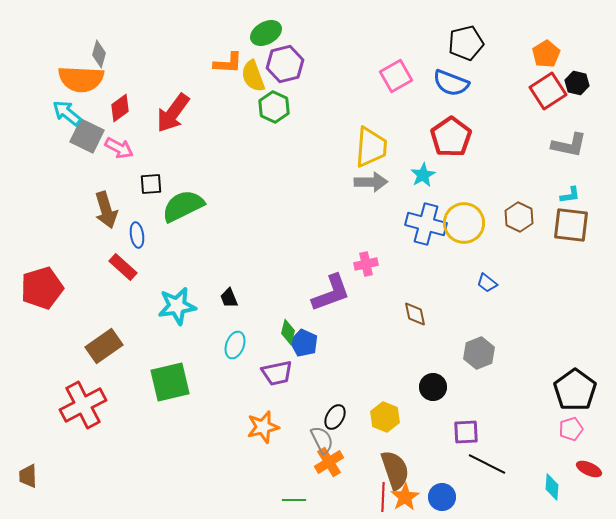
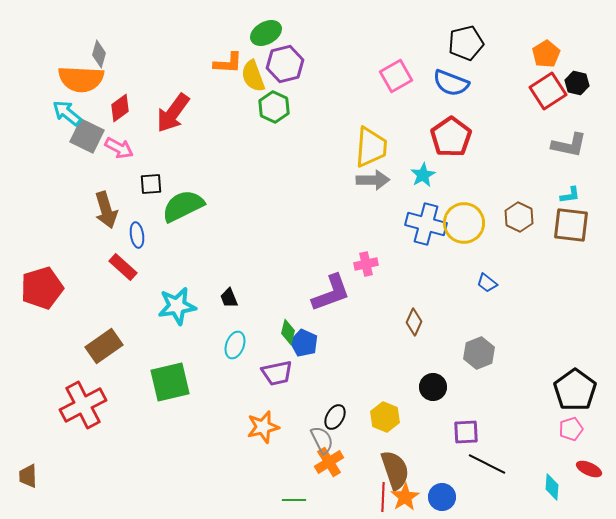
gray arrow at (371, 182): moved 2 px right, 2 px up
brown diamond at (415, 314): moved 1 px left, 8 px down; rotated 36 degrees clockwise
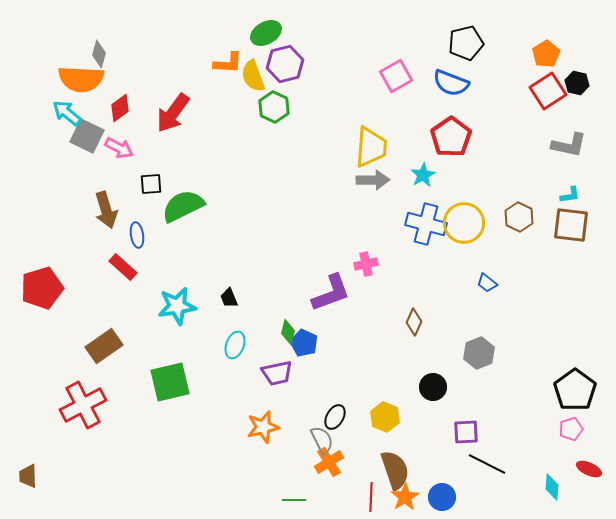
red line at (383, 497): moved 12 px left
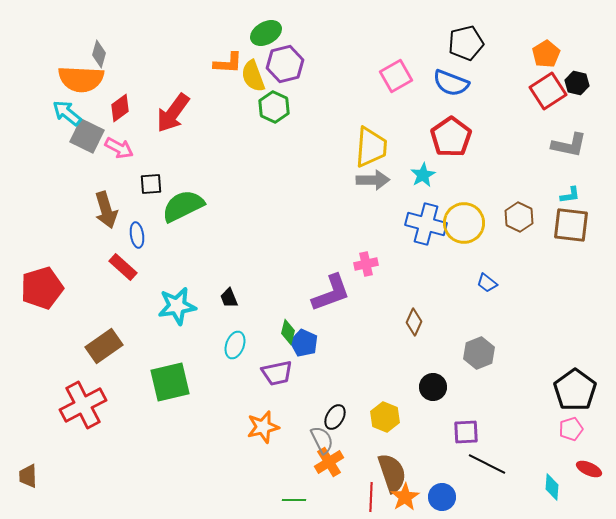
brown semicircle at (395, 470): moved 3 px left, 3 px down
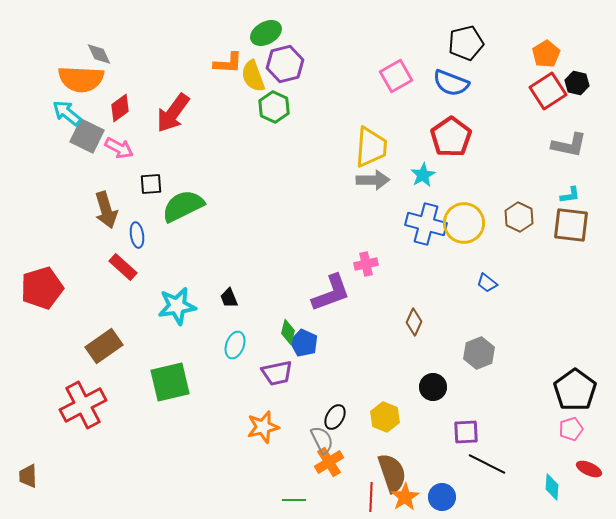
gray diamond at (99, 54): rotated 40 degrees counterclockwise
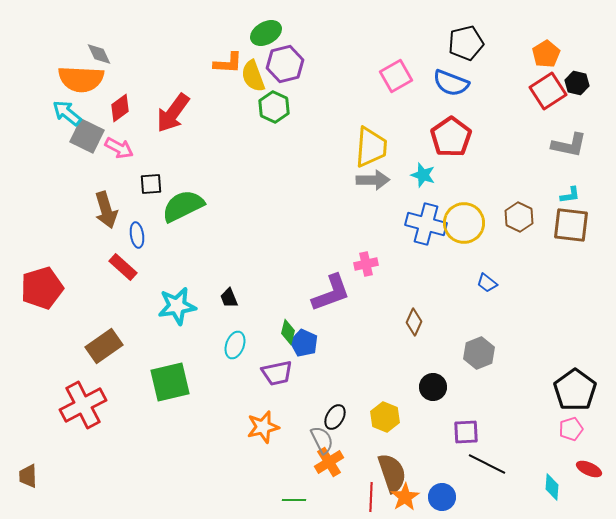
cyan star at (423, 175): rotated 25 degrees counterclockwise
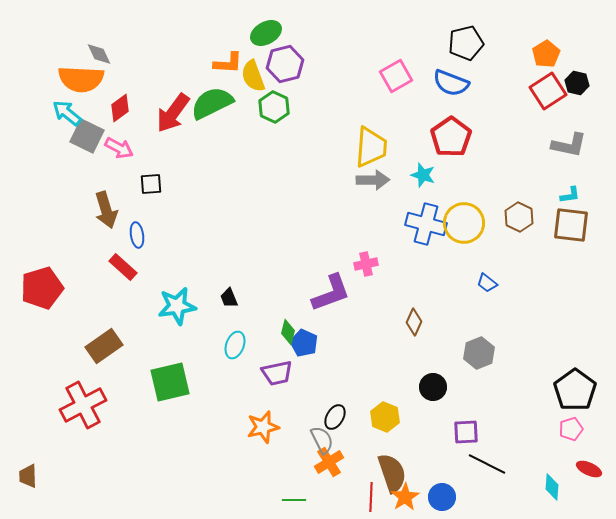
green semicircle at (183, 206): moved 29 px right, 103 px up
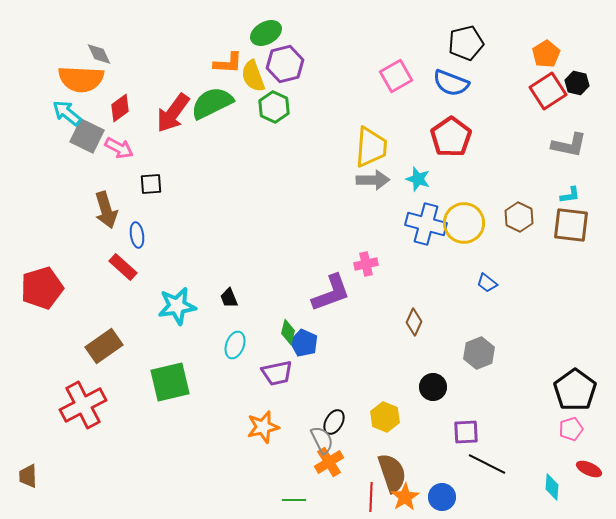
cyan star at (423, 175): moved 5 px left, 4 px down
black ellipse at (335, 417): moved 1 px left, 5 px down
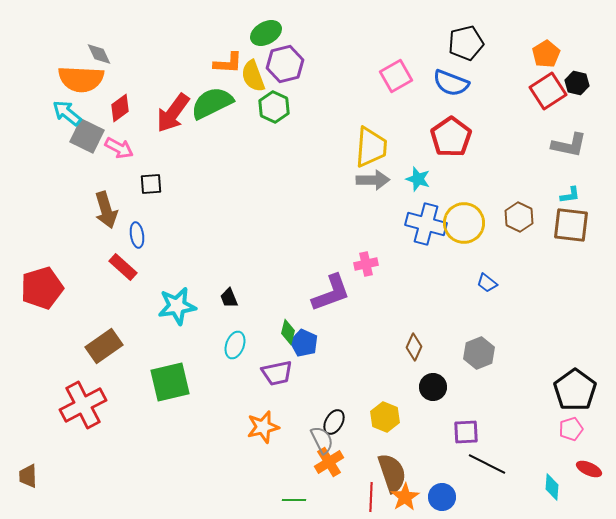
brown diamond at (414, 322): moved 25 px down
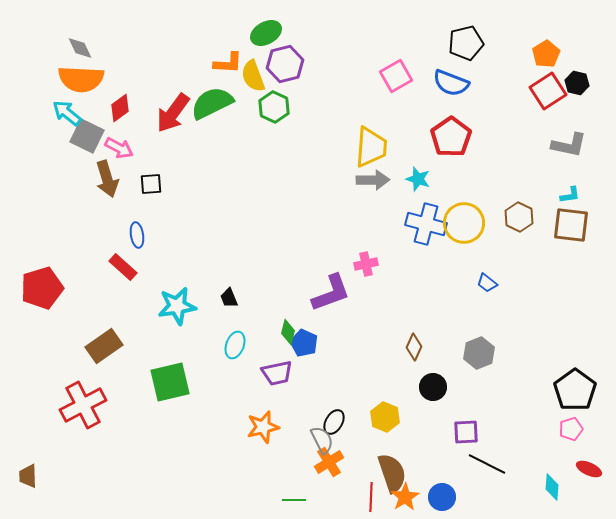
gray diamond at (99, 54): moved 19 px left, 6 px up
brown arrow at (106, 210): moved 1 px right, 31 px up
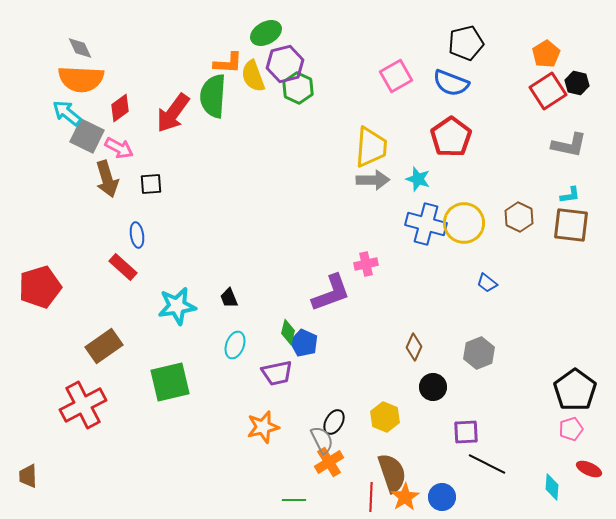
green semicircle at (212, 103): moved 1 px right, 7 px up; rotated 60 degrees counterclockwise
green hexagon at (274, 107): moved 24 px right, 19 px up
red pentagon at (42, 288): moved 2 px left, 1 px up
